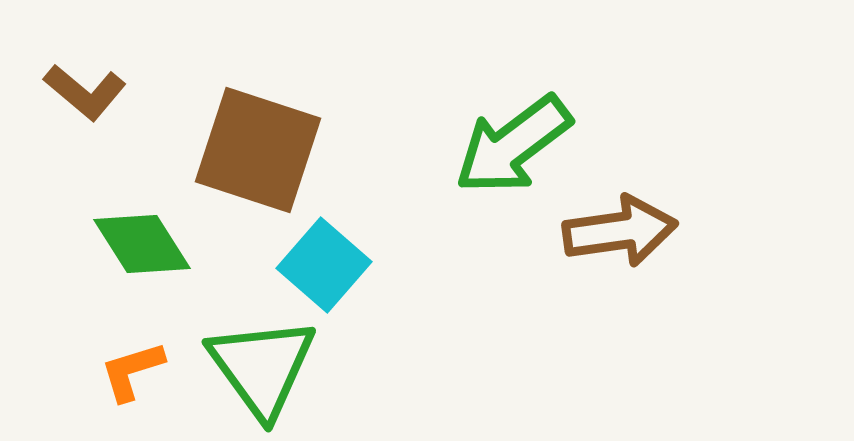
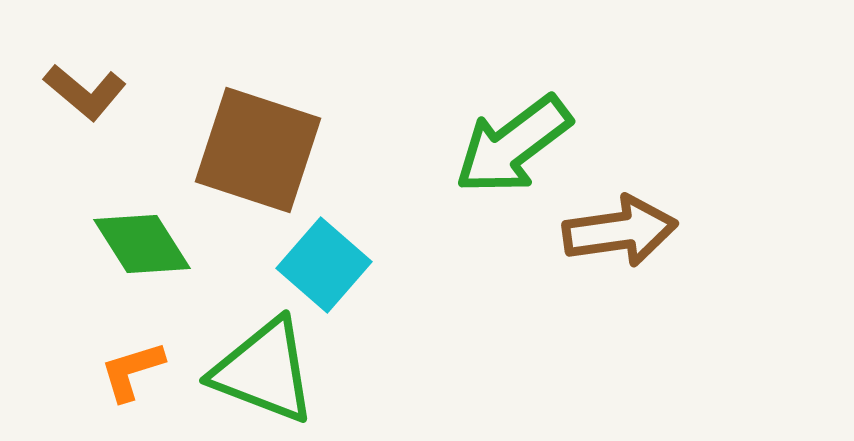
green triangle: moved 2 px right, 4 px down; rotated 33 degrees counterclockwise
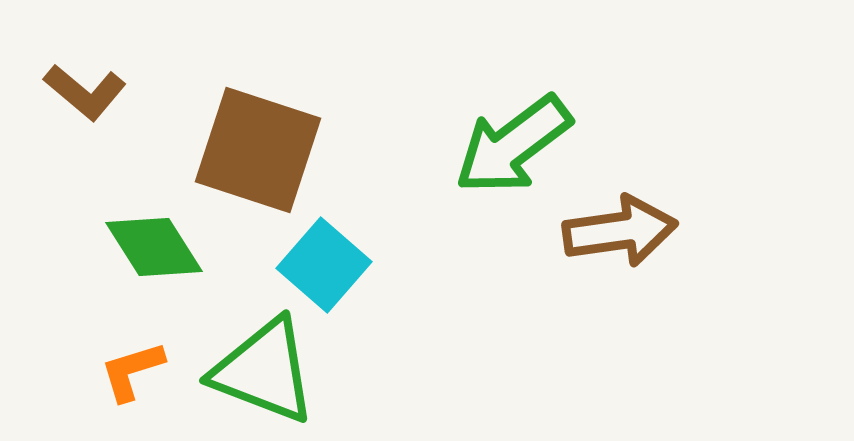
green diamond: moved 12 px right, 3 px down
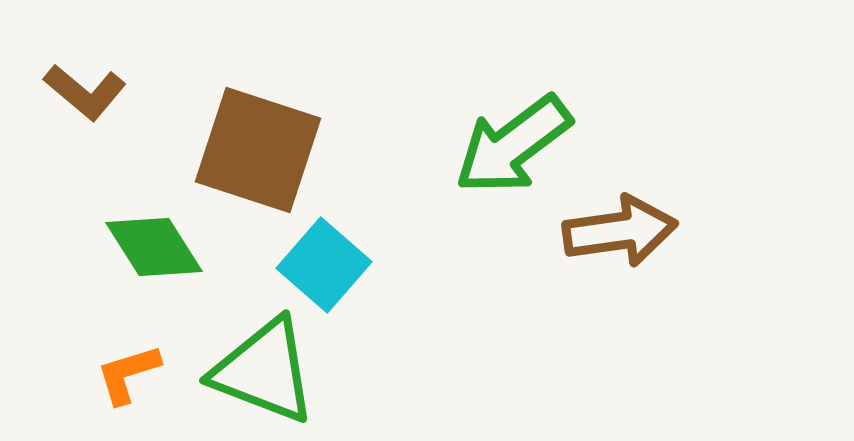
orange L-shape: moved 4 px left, 3 px down
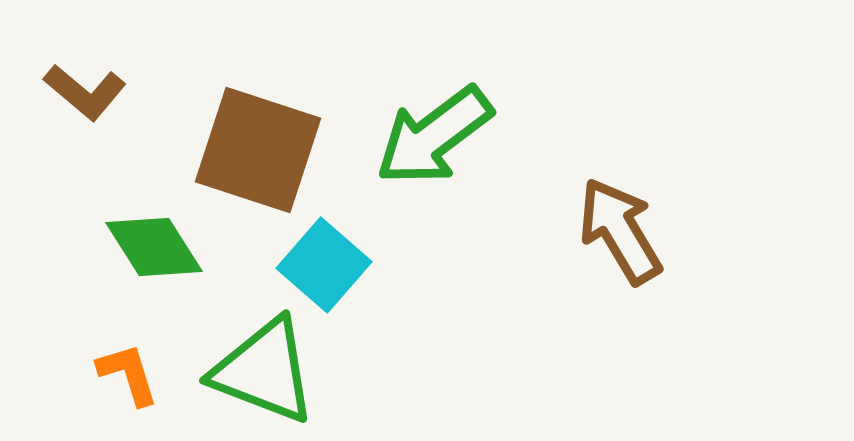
green arrow: moved 79 px left, 9 px up
brown arrow: rotated 113 degrees counterclockwise
orange L-shape: rotated 90 degrees clockwise
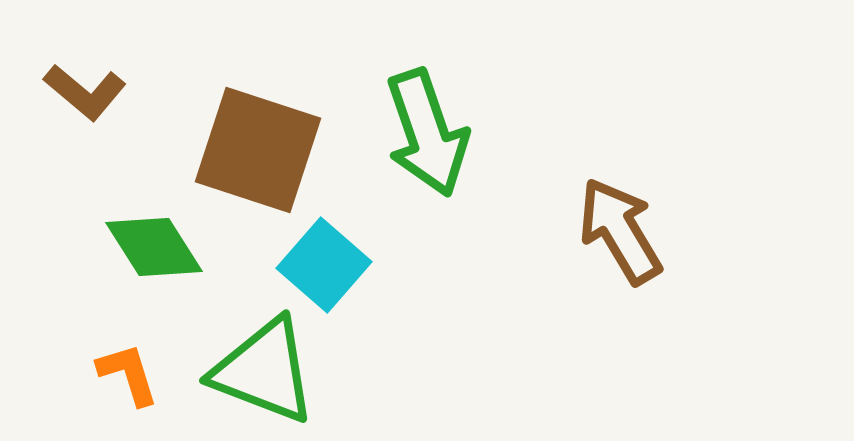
green arrow: moved 7 px left, 3 px up; rotated 72 degrees counterclockwise
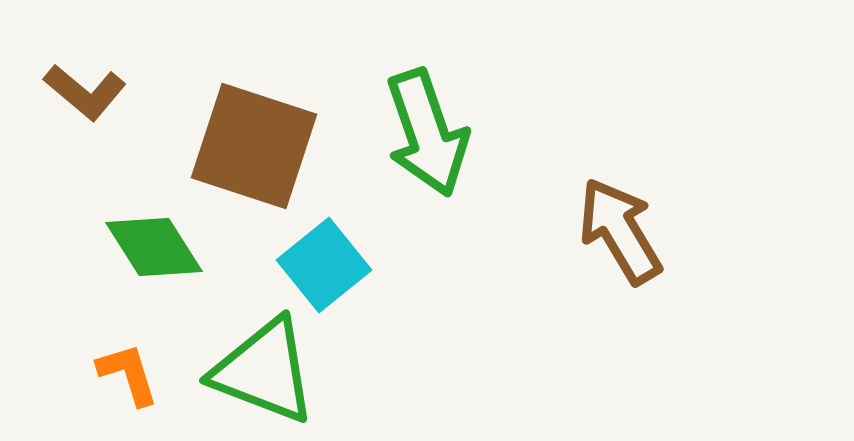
brown square: moved 4 px left, 4 px up
cyan square: rotated 10 degrees clockwise
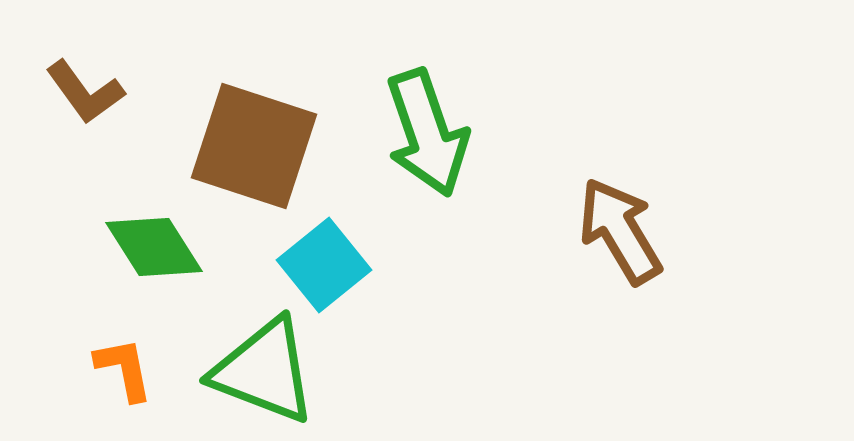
brown L-shape: rotated 14 degrees clockwise
orange L-shape: moved 4 px left, 5 px up; rotated 6 degrees clockwise
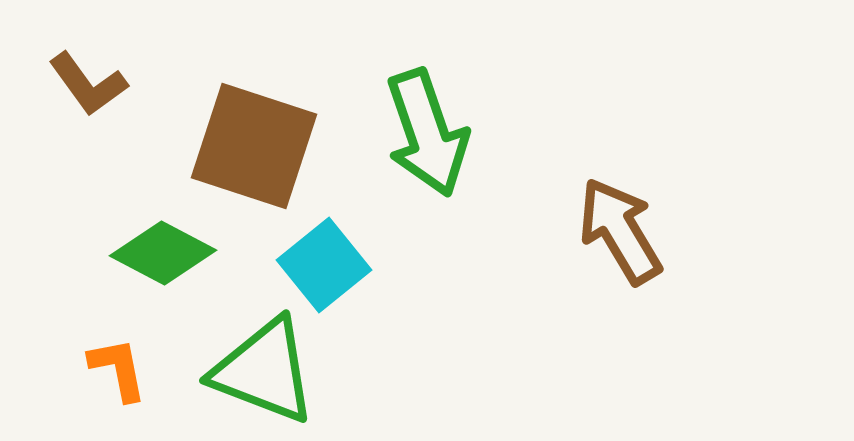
brown L-shape: moved 3 px right, 8 px up
green diamond: moved 9 px right, 6 px down; rotated 30 degrees counterclockwise
orange L-shape: moved 6 px left
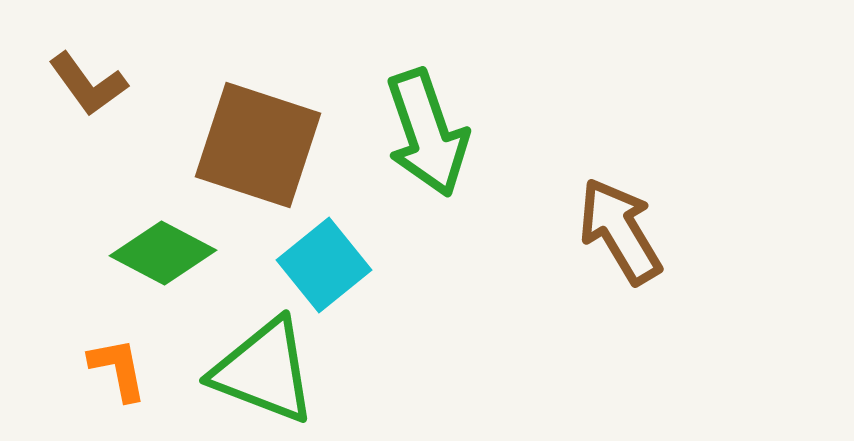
brown square: moved 4 px right, 1 px up
